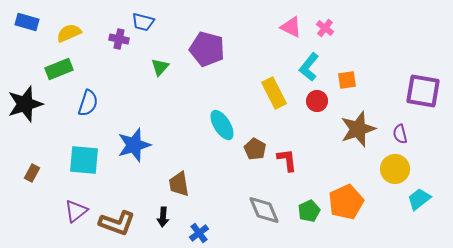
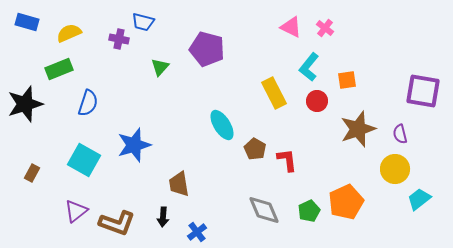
cyan square: rotated 24 degrees clockwise
blue cross: moved 2 px left, 1 px up
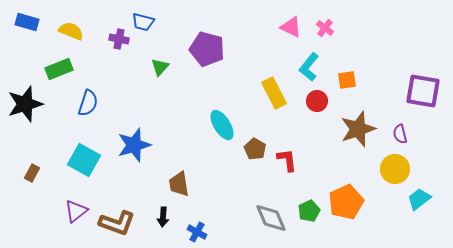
yellow semicircle: moved 2 px right, 2 px up; rotated 45 degrees clockwise
gray diamond: moved 7 px right, 8 px down
blue cross: rotated 24 degrees counterclockwise
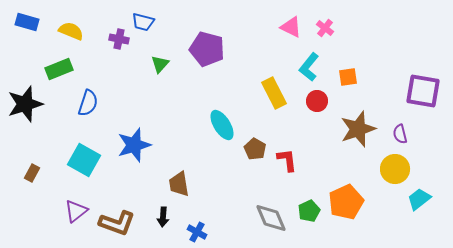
green triangle: moved 3 px up
orange square: moved 1 px right, 3 px up
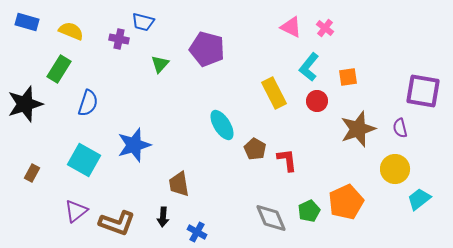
green rectangle: rotated 36 degrees counterclockwise
purple semicircle: moved 6 px up
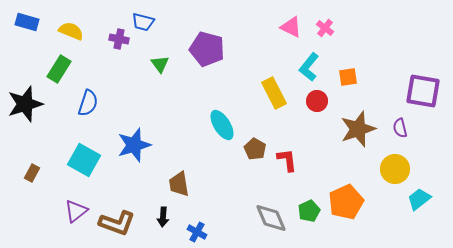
green triangle: rotated 18 degrees counterclockwise
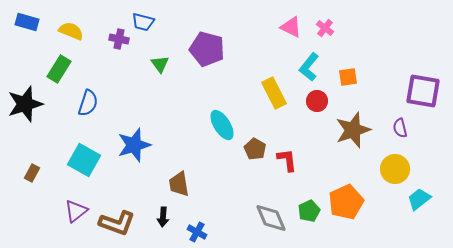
brown star: moved 5 px left, 1 px down
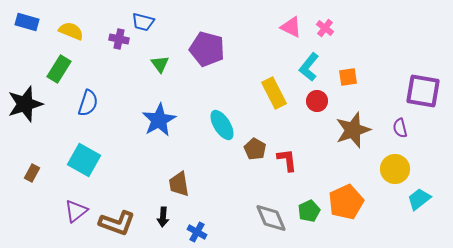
blue star: moved 25 px right, 25 px up; rotated 12 degrees counterclockwise
